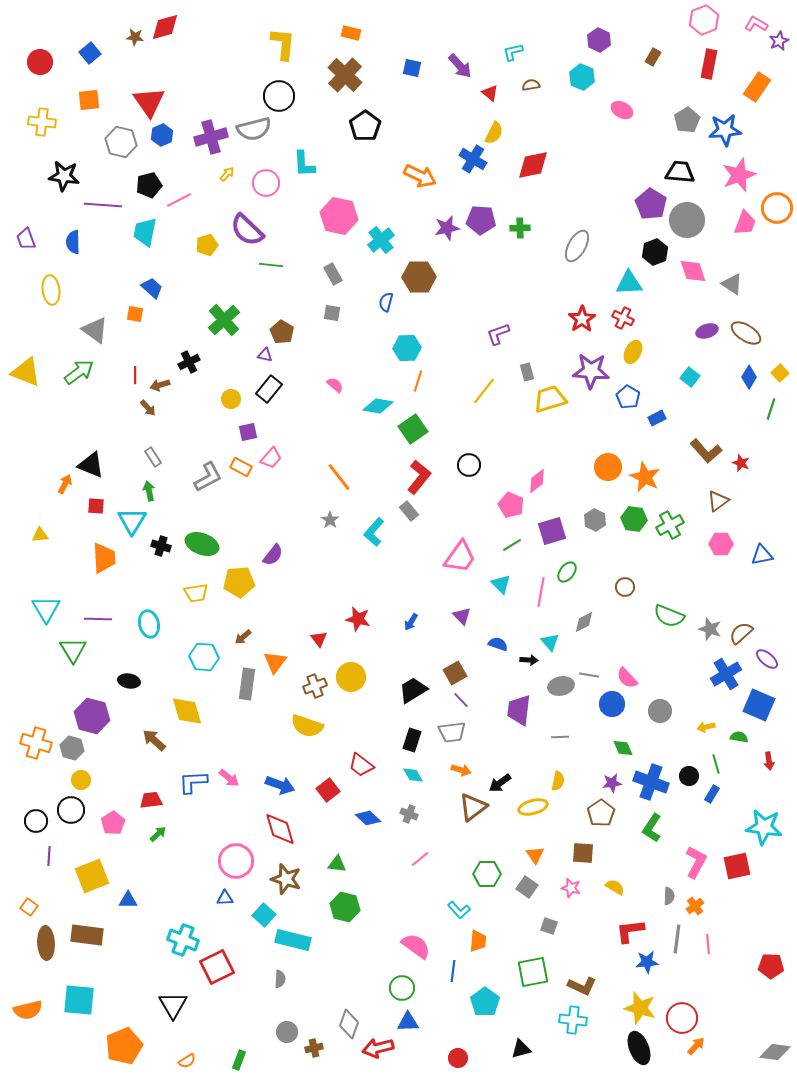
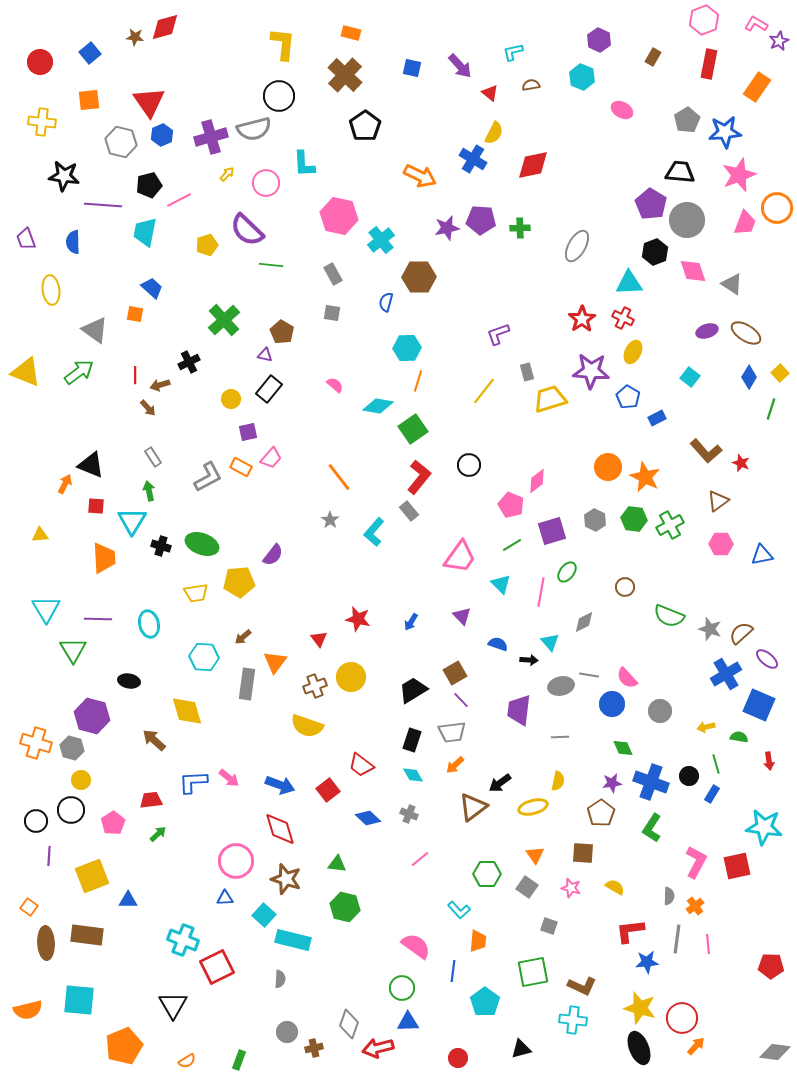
blue star at (725, 130): moved 2 px down
orange arrow at (461, 770): moved 6 px left, 5 px up; rotated 120 degrees clockwise
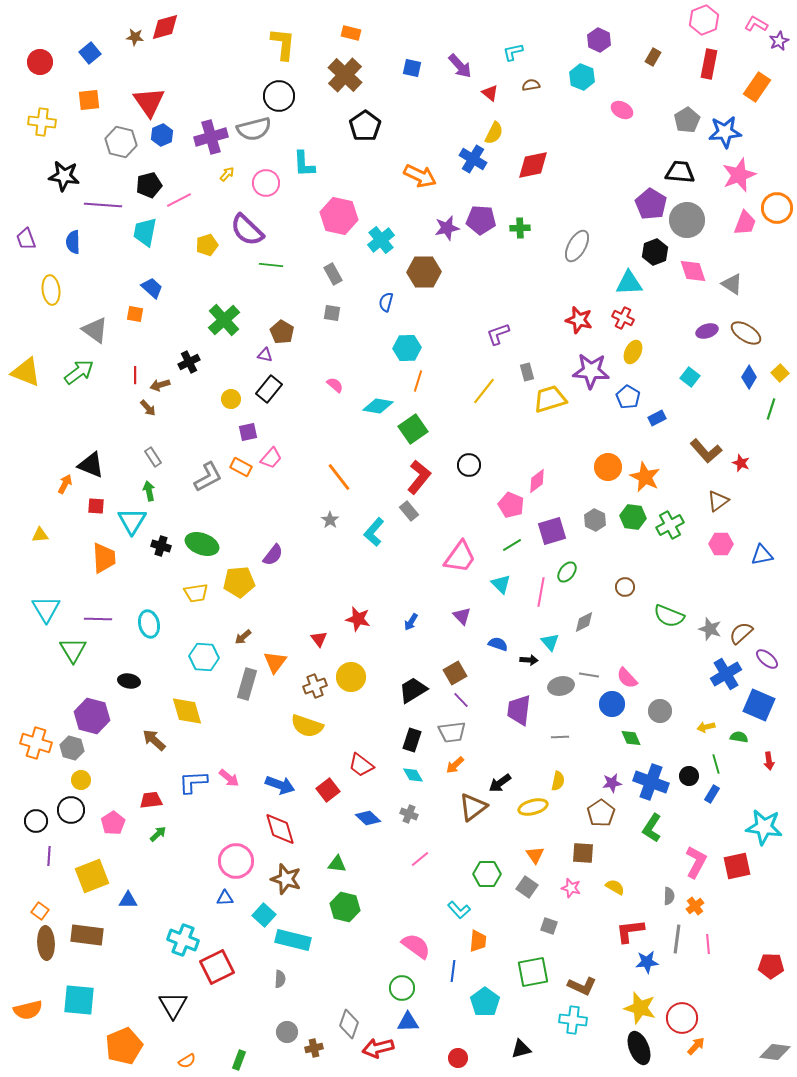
brown hexagon at (419, 277): moved 5 px right, 5 px up
red star at (582, 319): moved 3 px left, 1 px down; rotated 24 degrees counterclockwise
green hexagon at (634, 519): moved 1 px left, 2 px up
gray rectangle at (247, 684): rotated 8 degrees clockwise
green diamond at (623, 748): moved 8 px right, 10 px up
orange square at (29, 907): moved 11 px right, 4 px down
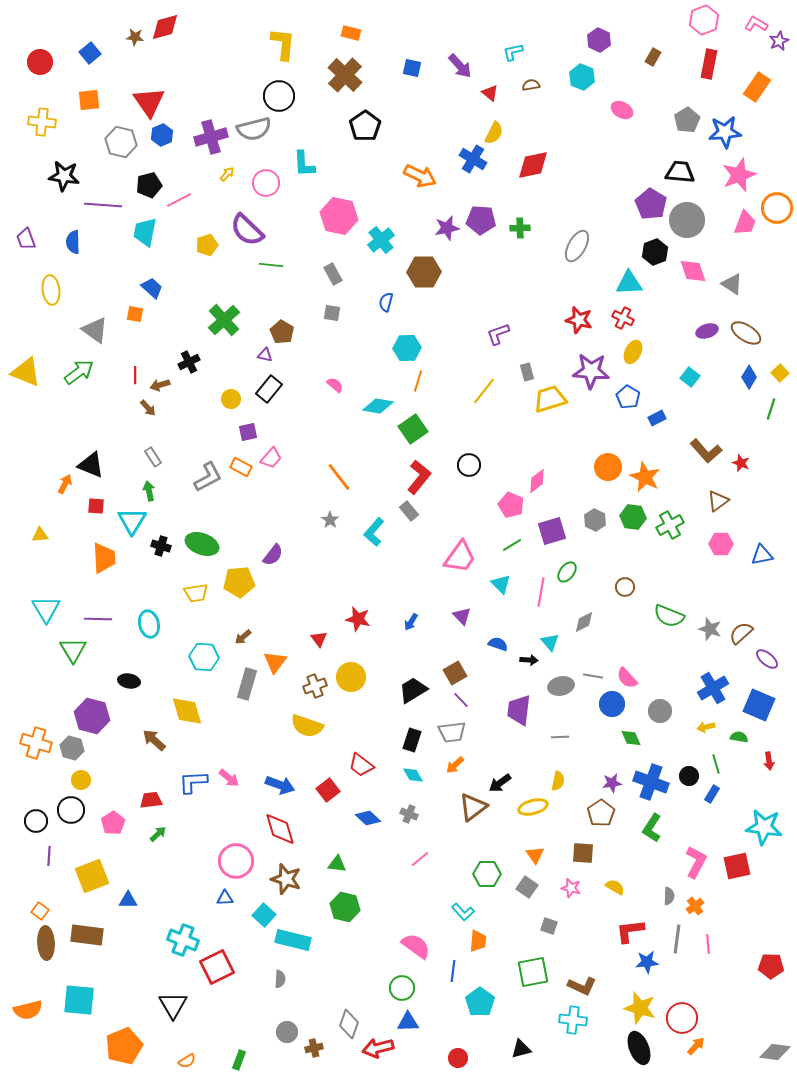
blue cross at (726, 674): moved 13 px left, 14 px down
gray line at (589, 675): moved 4 px right, 1 px down
cyan L-shape at (459, 910): moved 4 px right, 2 px down
cyan pentagon at (485, 1002): moved 5 px left
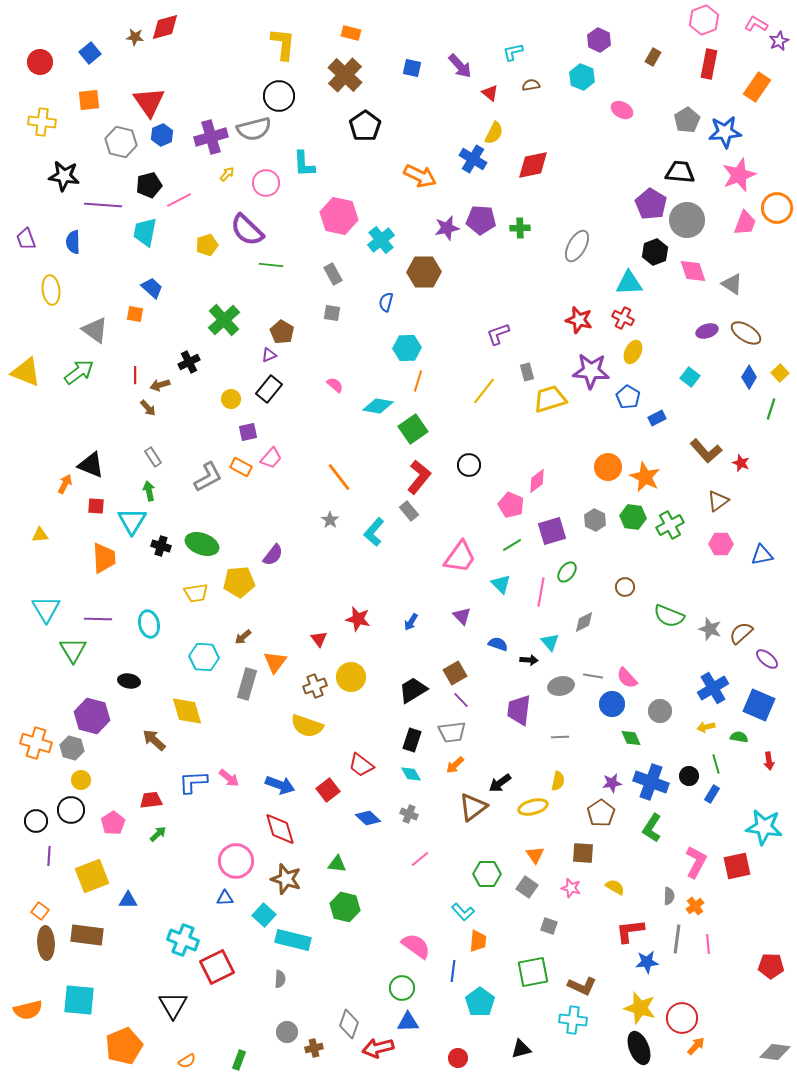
purple triangle at (265, 355): moved 4 px right; rotated 35 degrees counterclockwise
cyan diamond at (413, 775): moved 2 px left, 1 px up
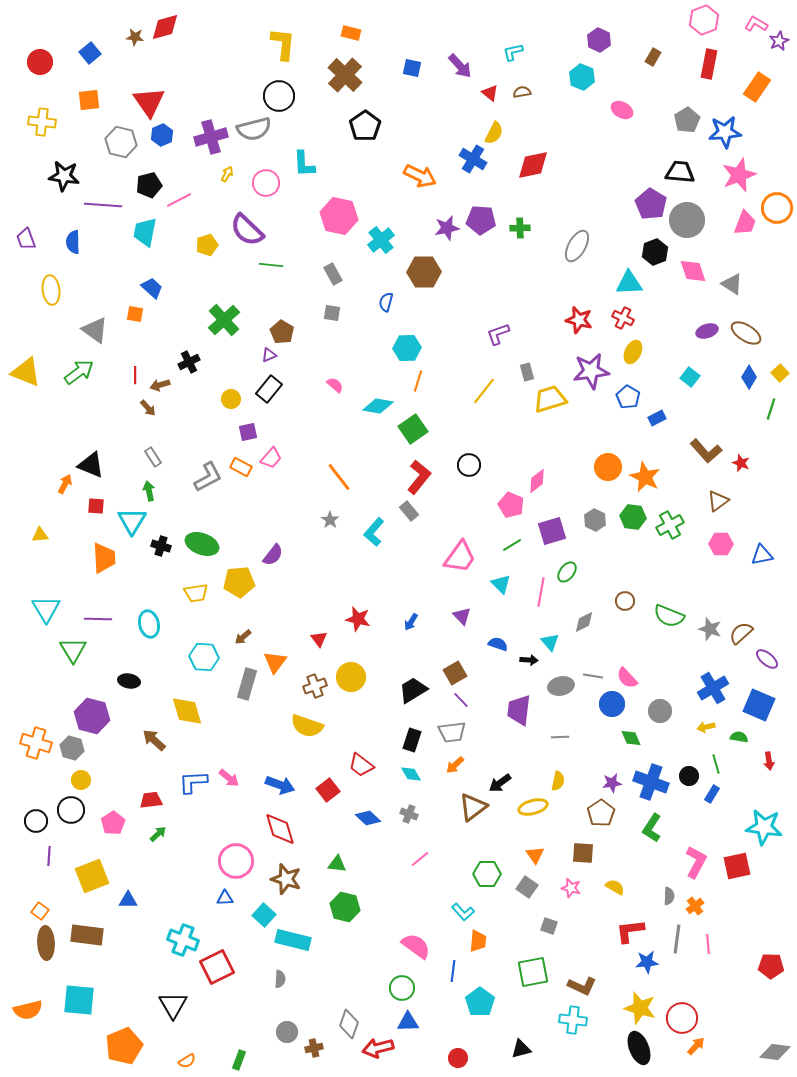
brown semicircle at (531, 85): moved 9 px left, 7 px down
yellow arrow at (227, 174): rotated 14 degrees counterclockwise
purple star at (591, 371): rotated 12 degrees counterclockwise
brown circle at (625, 587): moved 14 px down
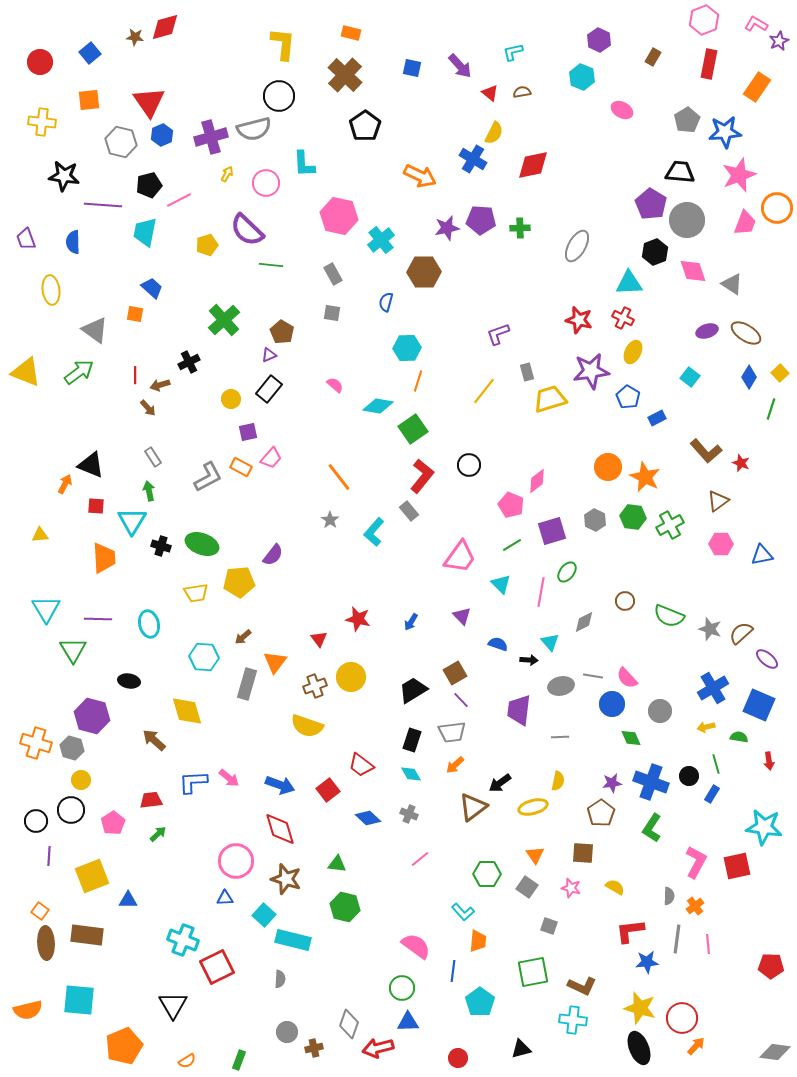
red L-shape at (419, 477): moved 3 px right, 1 px up
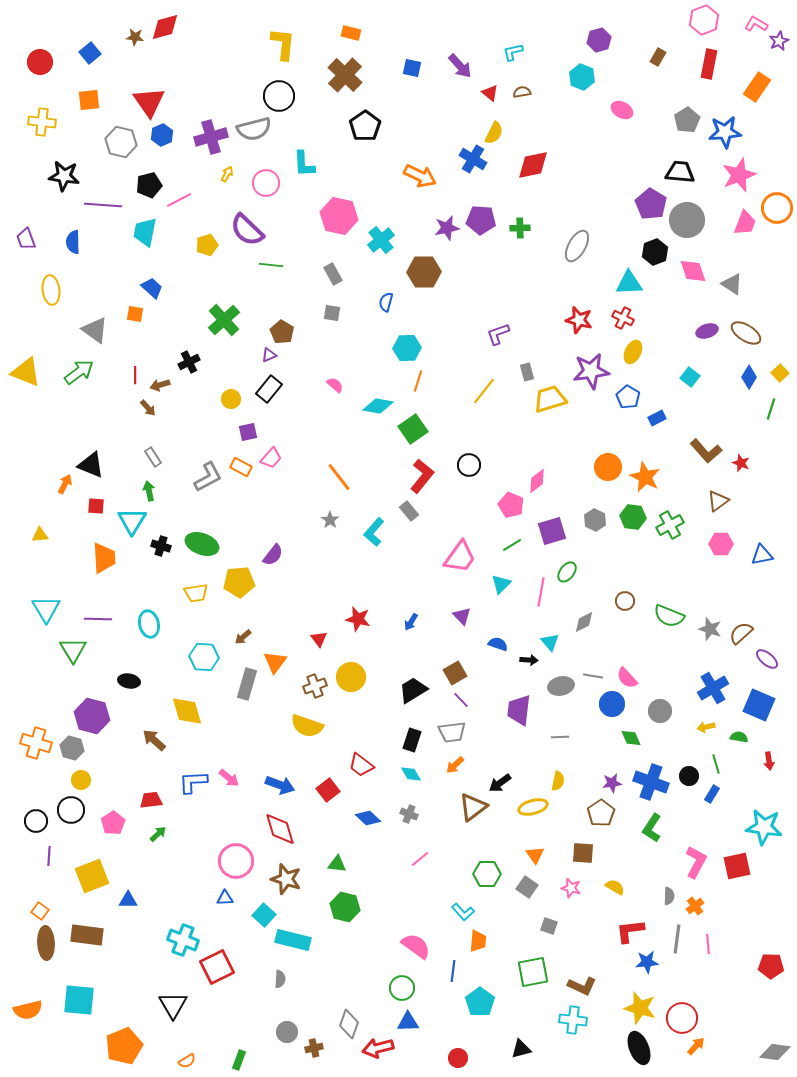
purple hexagon at (599, 40): rotated 20 degrees clockwise
brown rectangle at (653, 57): moved 5 px right
cyan triangle at (501, 584): rotated 30 degrees clockwise
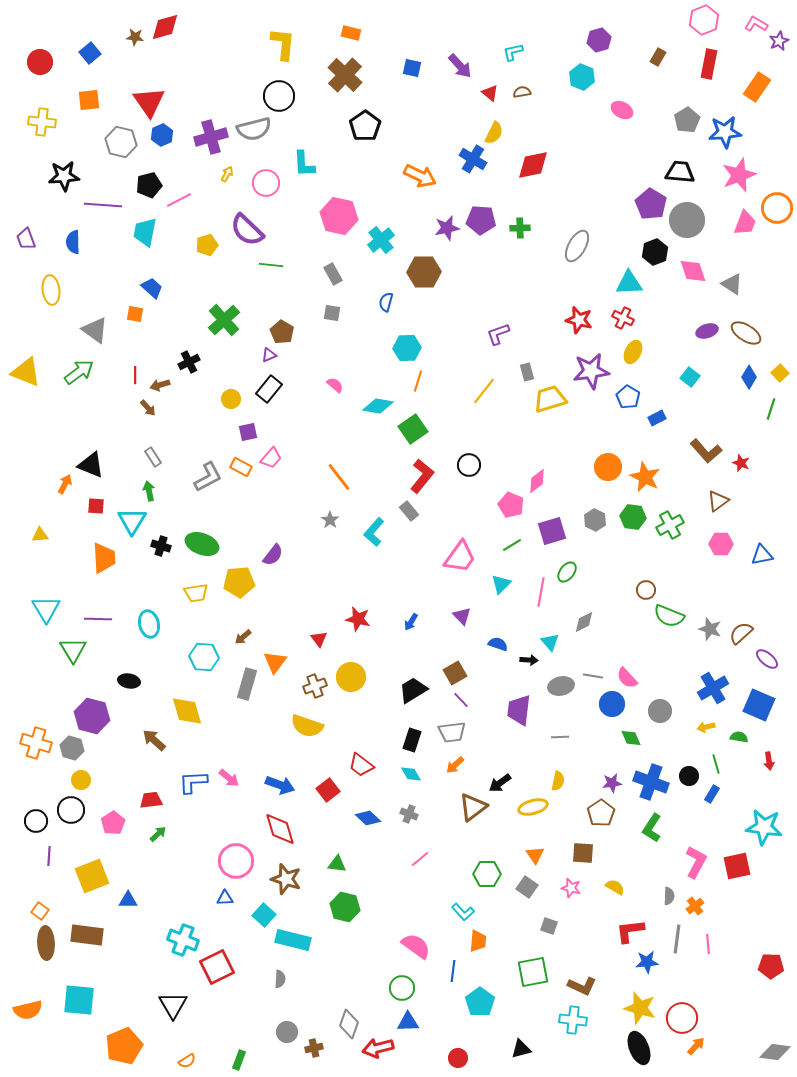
black star at (64, 176): rotated 12 degrees counterclockwise
brown circle at (625, 601): moved 21 px right, 11 px up
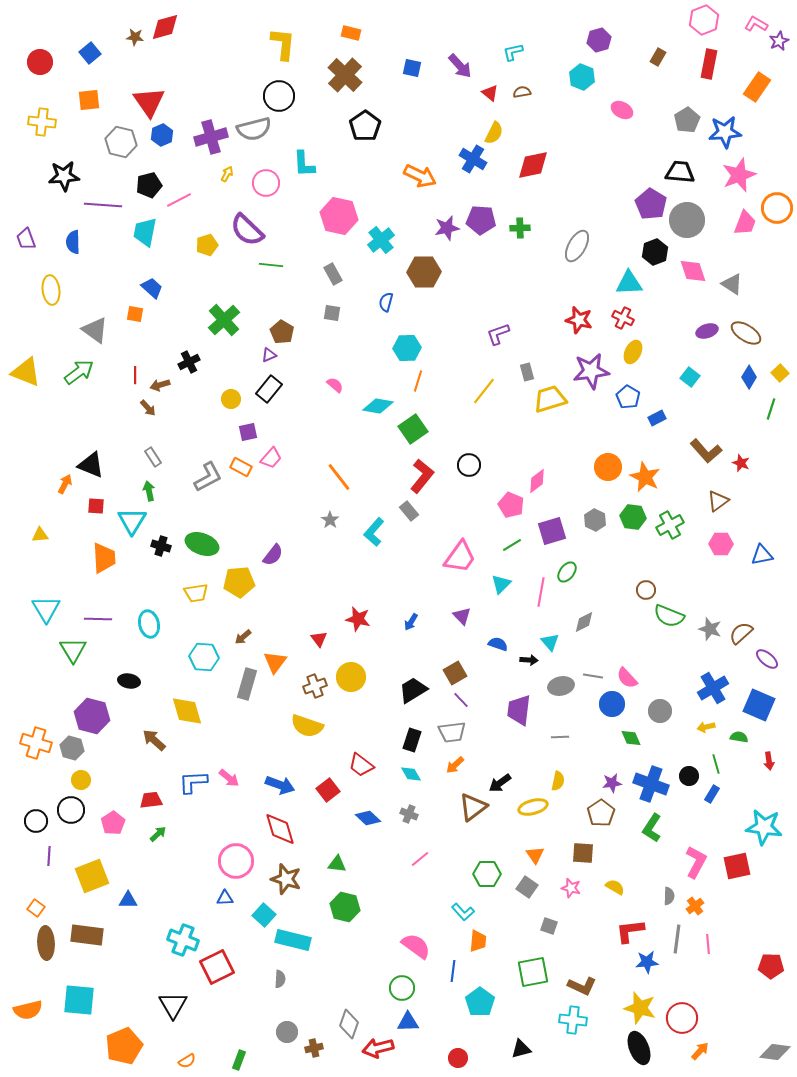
blue cross at (651, 782): moved 2 px down
orange square at (40, 911): moved 4 px left, 3 px up
orange arrow at (696, 1046): moved 4 px right, 5 px down
